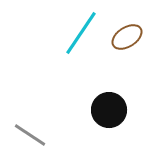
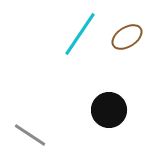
cyan line: moved 1 px left, 1 px down
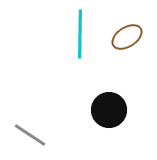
cyan line: rotated 33 degrees counterclockwise
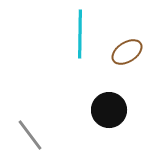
brown ellipse: moved 15 px down
gray line: rotated 20 degrees clockwise
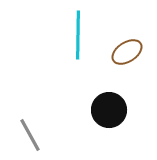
cyan line: moved 2 px left, 1 px down
gray line: rotated 8 degrees clockwise
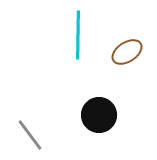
black circle: moved 10 px left, 5 px down
gray line: rotated 8 degrees counterclockwise
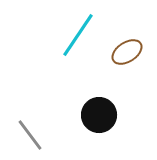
cyan line: rotated 33 degrees clockwise
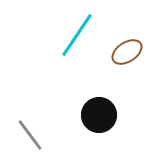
cyan line: moved 1 px left
